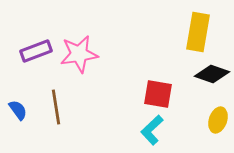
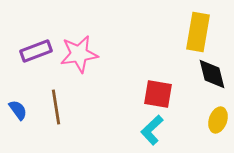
black diamond: rotated 56 degrees clockwise
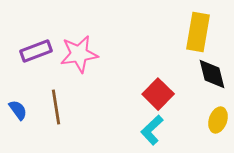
red square: rotated 36 degrees clockwise
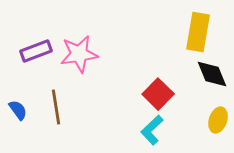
black diamond: rotated 8 degrees counterclockwise
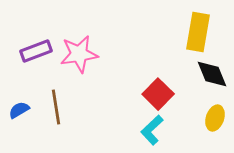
blue semicircle: moved 1 px right; rotated 85 degrees counterclockwise
yellow ellipse: moved 3 px left, 2 px up
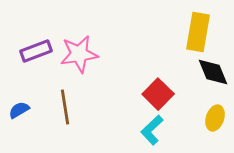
black diamond: moved 1 px right, 2 px up
brown line: moved 9 px right
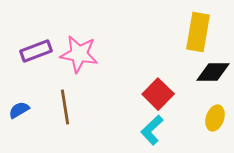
pink star: rotated 18 degrees clockwise
black diamond: rotated 68 degrees counterclockwise
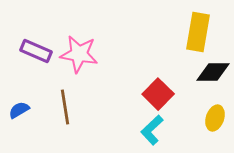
purple rectangle: rotated 44 degrees clockwise
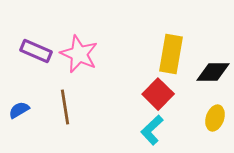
yellow rectangle: moved 27 px left, 22 px down
pink star: rotated 15 degrees clockwise
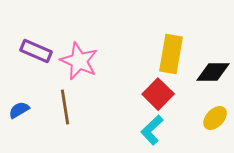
pink star: moved 7 px down
yellow ellipse: rotated 25 degrees clockwise
